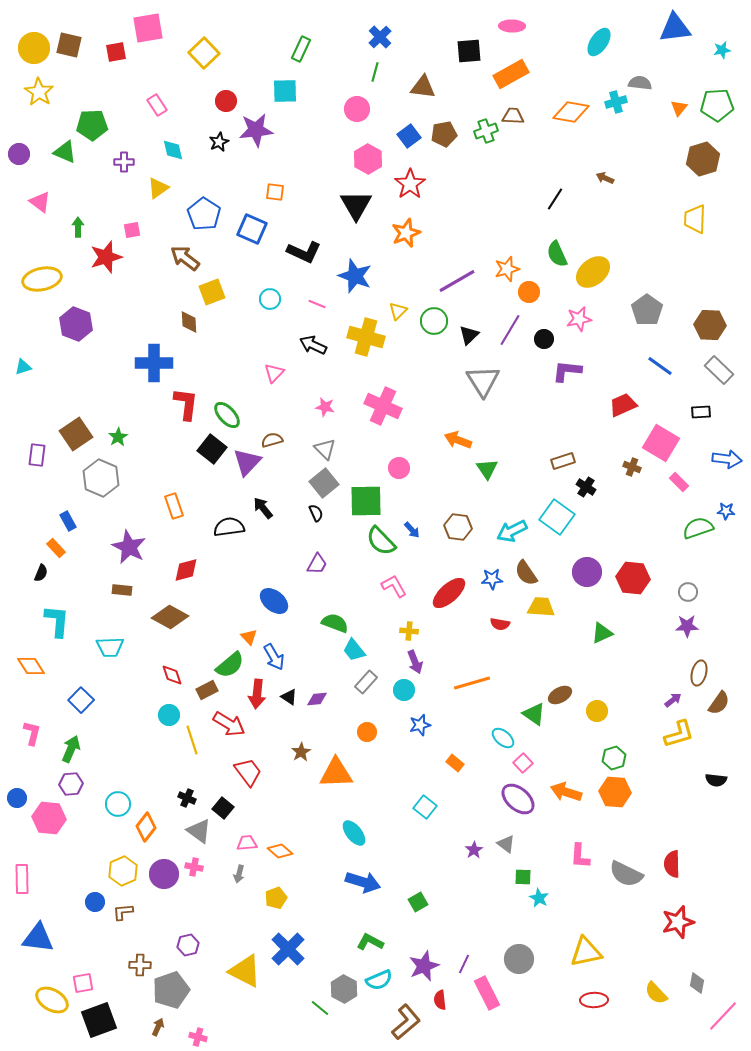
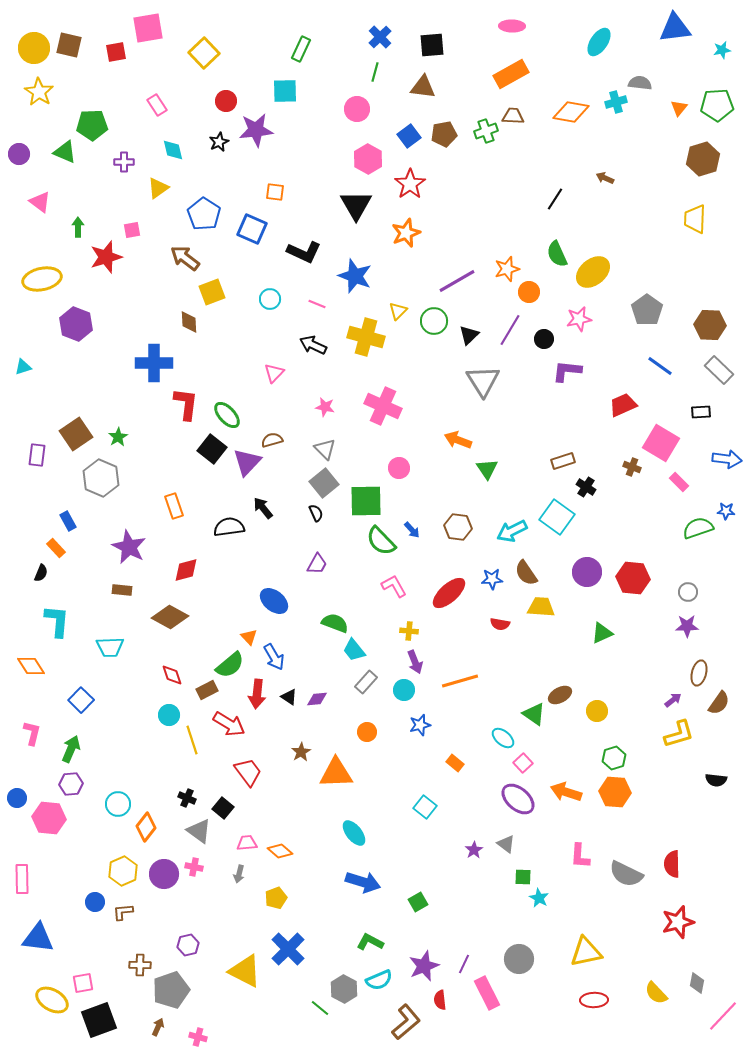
black square at (469, 51): moved 37 px left, 6 px up
orange line at (472, 683): moved 12 px left, 2 px up
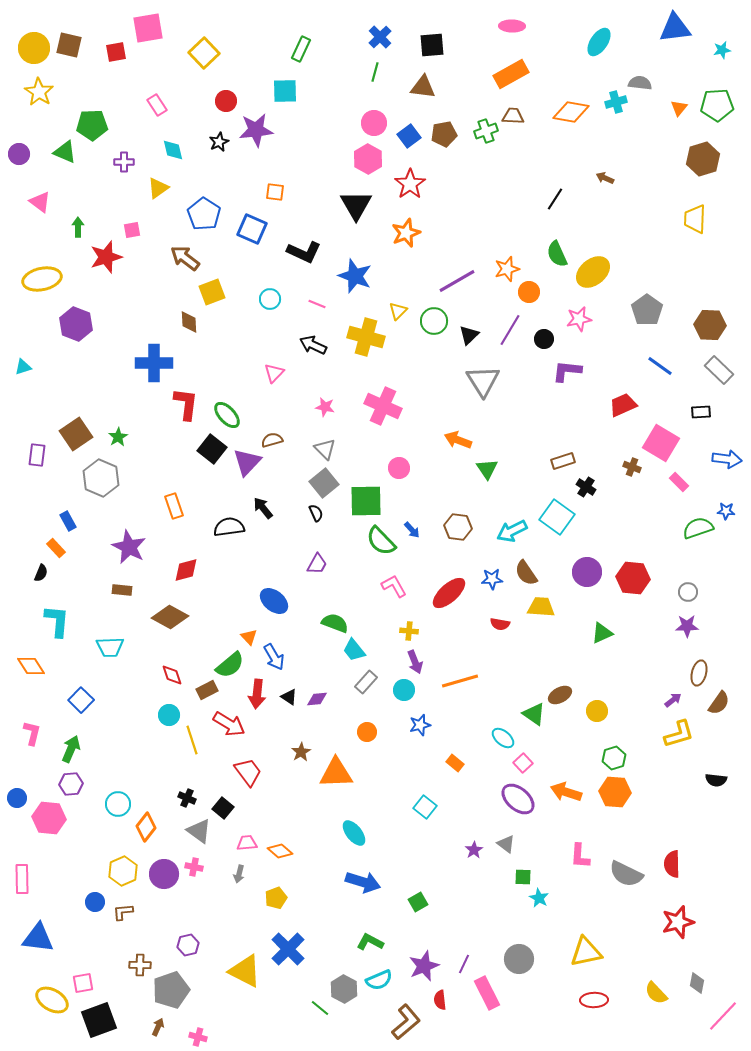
pink circle at (357, 109): moved 17 px right, 14 px down
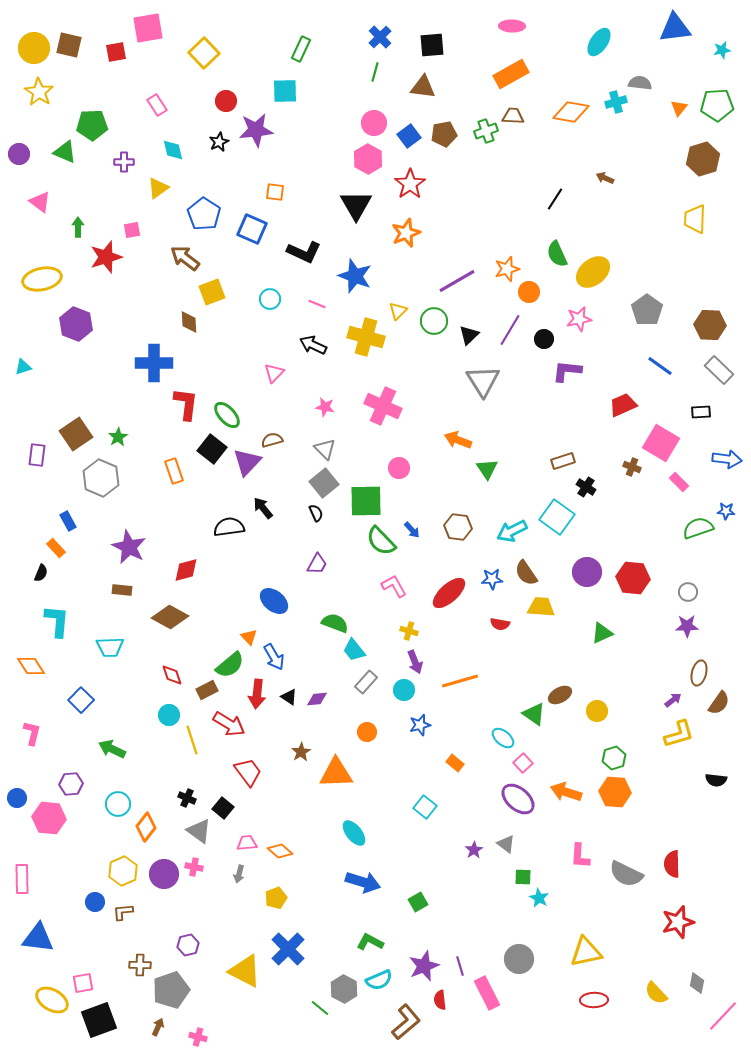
orange rectangle at (174, 506): moved 35 px up
yellow cross at (409, 631): rotated 12 degrees clockwise
green arrow at (71, 749): moved 41 px right; rotated 88 degrees counterclockwise
purple line at (464, 964): moved 4 px left, 2 px down; rotated 42 degrees counterclockwise
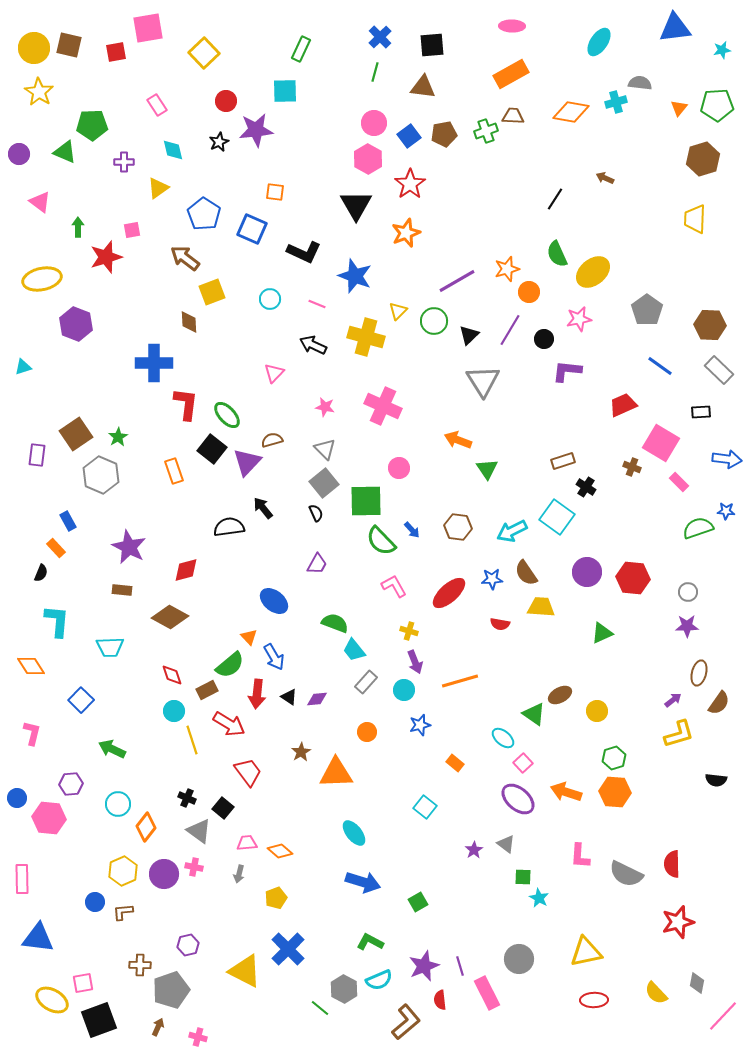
gray hexagon at (101, 478): moved 3 px up
cyan circle at (169, 715): moved 5 px right, 4 px up
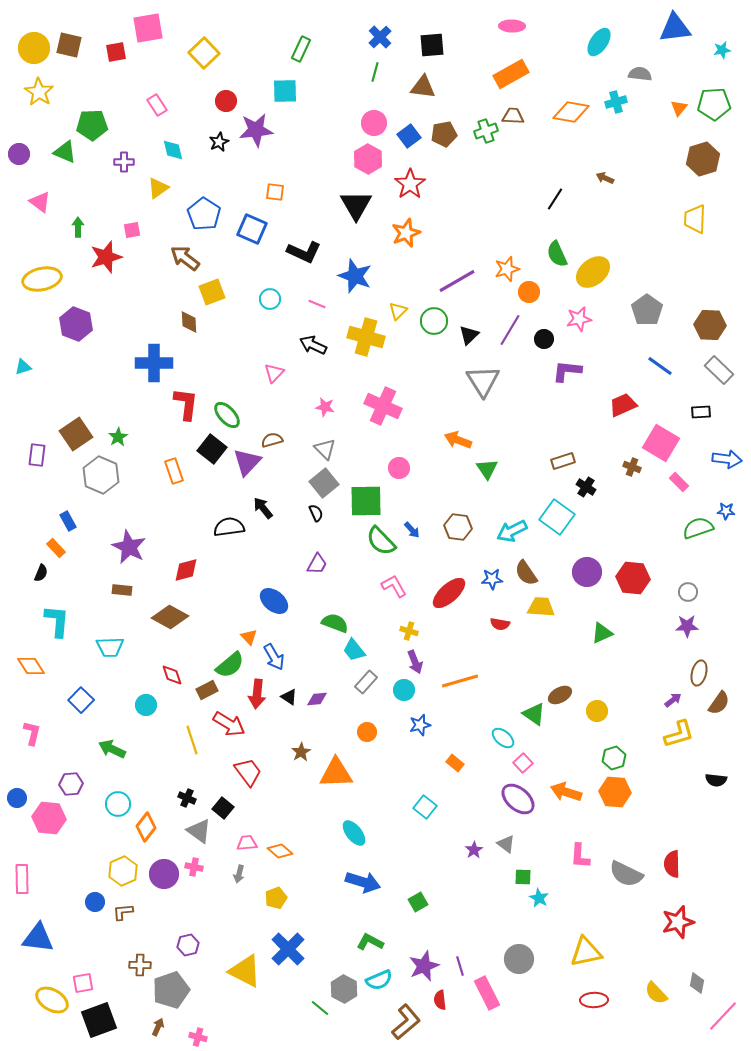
gray semicircle at (640, 83): moved 9 px up
green pentagon at (717, 105): moved 3 px left, 1 px up
cyan circle at (174, 711): moved 28 px left, 6 px up
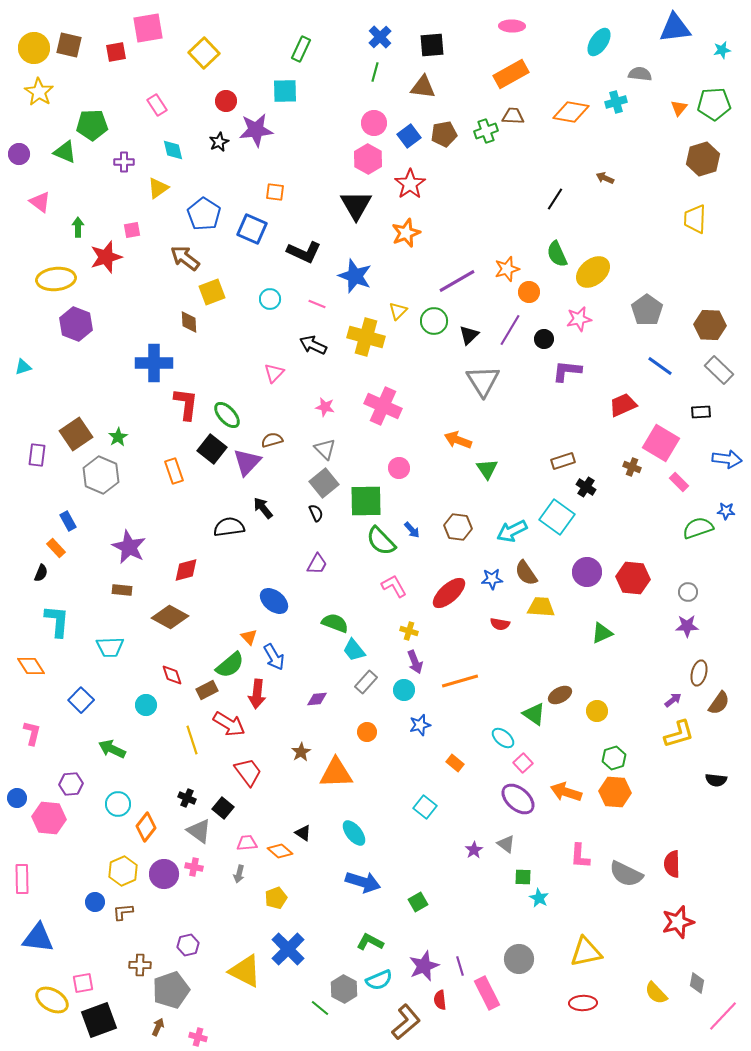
yellow ellipse at (42, 279): moved 14 px right; rotated 6 degrees clockwise
black triangle at (289, 697): moved 14 px right, 136 px down
red ellipse at (594, 1000): moved 11 px left, 3 px down
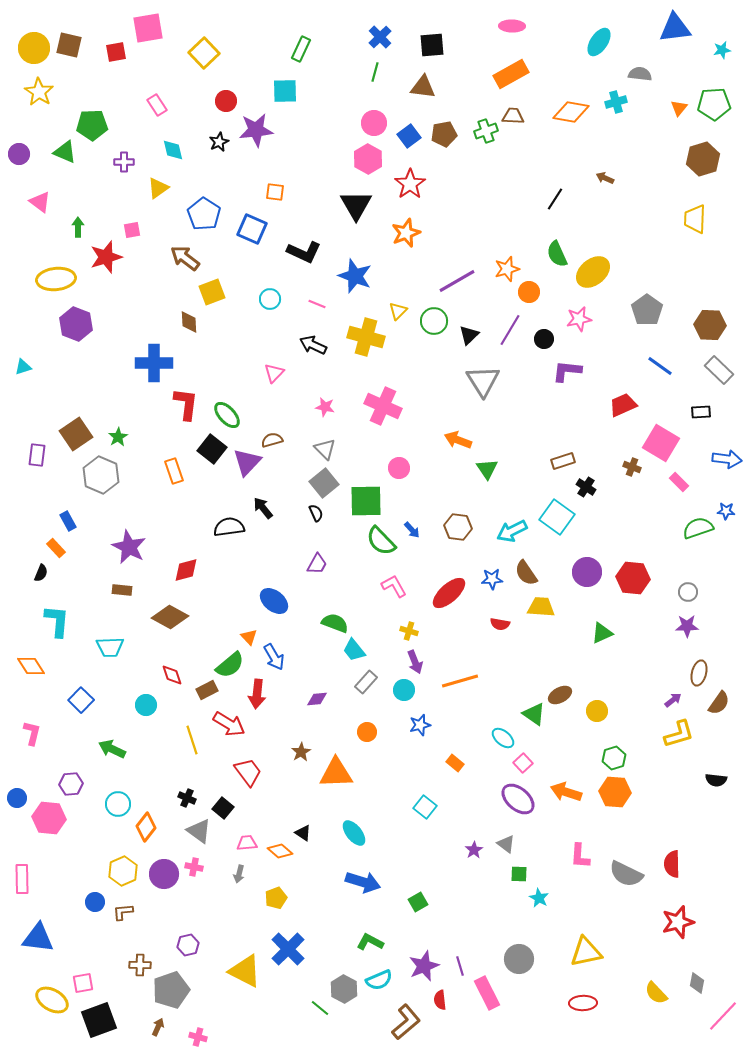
green square at (523, 877): moved 4 px left, 3 px up
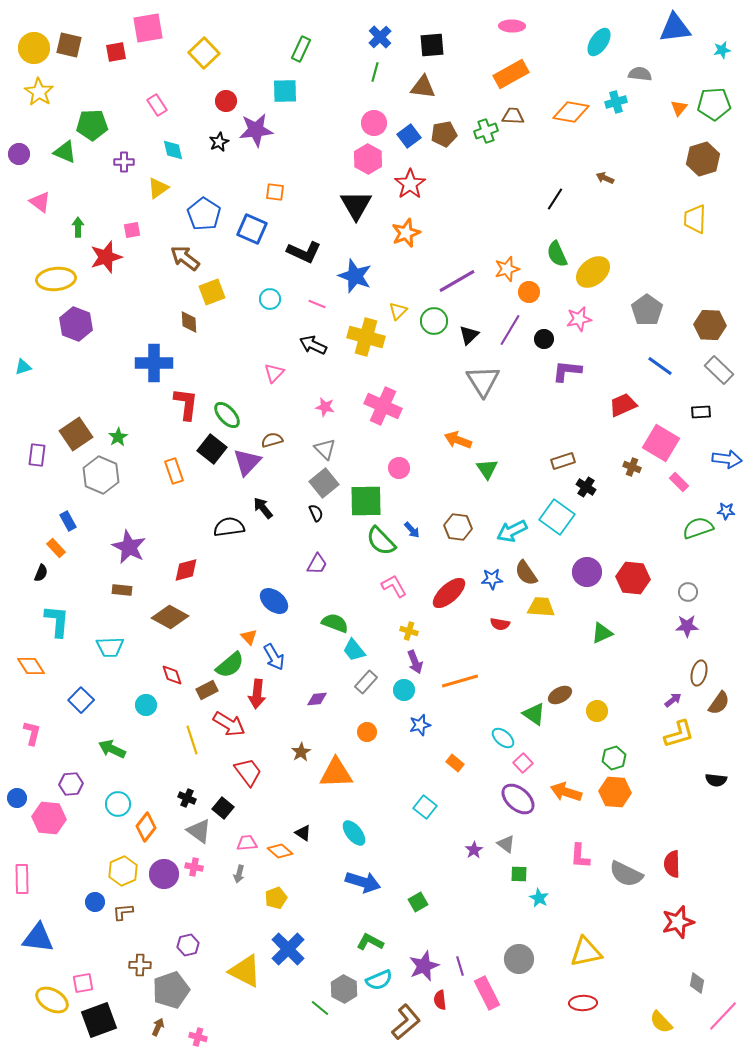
yellow semicircle at (656, 993): moved 5 px right, 29 px down
